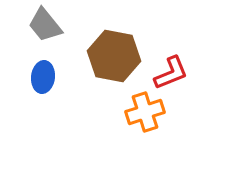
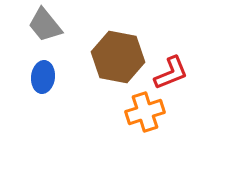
brown hexagon: moved 4 px right, 1 px down
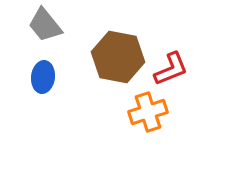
red L-shape: moved 4 px up
orange cross: moved 3 px right
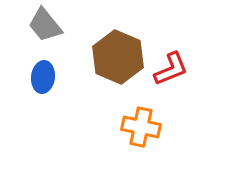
brown hexagon: rotated 12 degrees clockwise
orange cross: moved 7 px left, 15 px down; rotated 30 degrees clockwise
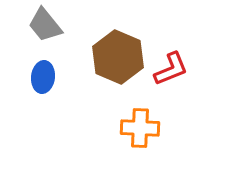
orange cross: moved 1 px left, 1 px down; rotated 9 degrees counterclockwise
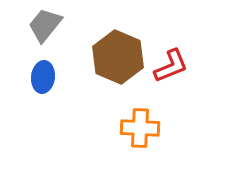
gray trapezoid: rotated 78 degrees clockwise
red L-shape: moved 3 px up
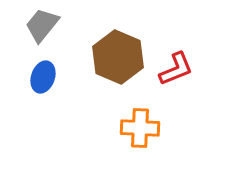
gray trapezoid: moved 3 px left
red L-shape: moved 5 px right, 3 px down
blue ellipse: rotated 12 degrees clockwise
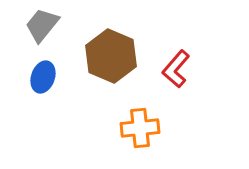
brown hexagon: moved 7 px left, 1 px up
red L-shape: rotated 153 degrees clockwise
orange cross: rotated 9 degrees counterclockwise
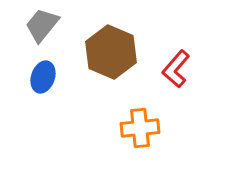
brown hexagon: moved 4 px up
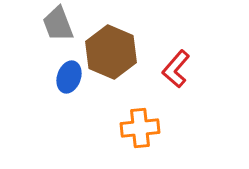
gray trapezoid: moved 16 px right, 1 px up; rotated 60 degrees counterclockwise
blue ellipse: moved 26 px right
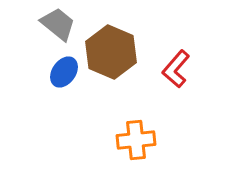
gray trapezoid: rotated 150 degrees clockwise
blue ellipse: moved 5 px left, 5 px up; rotated 16 degrees clockwise
orange cross: moved 4 px left, 12 px down
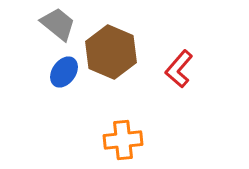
red L-shape: moved 3 px right
orange cross: moved 13 px left
